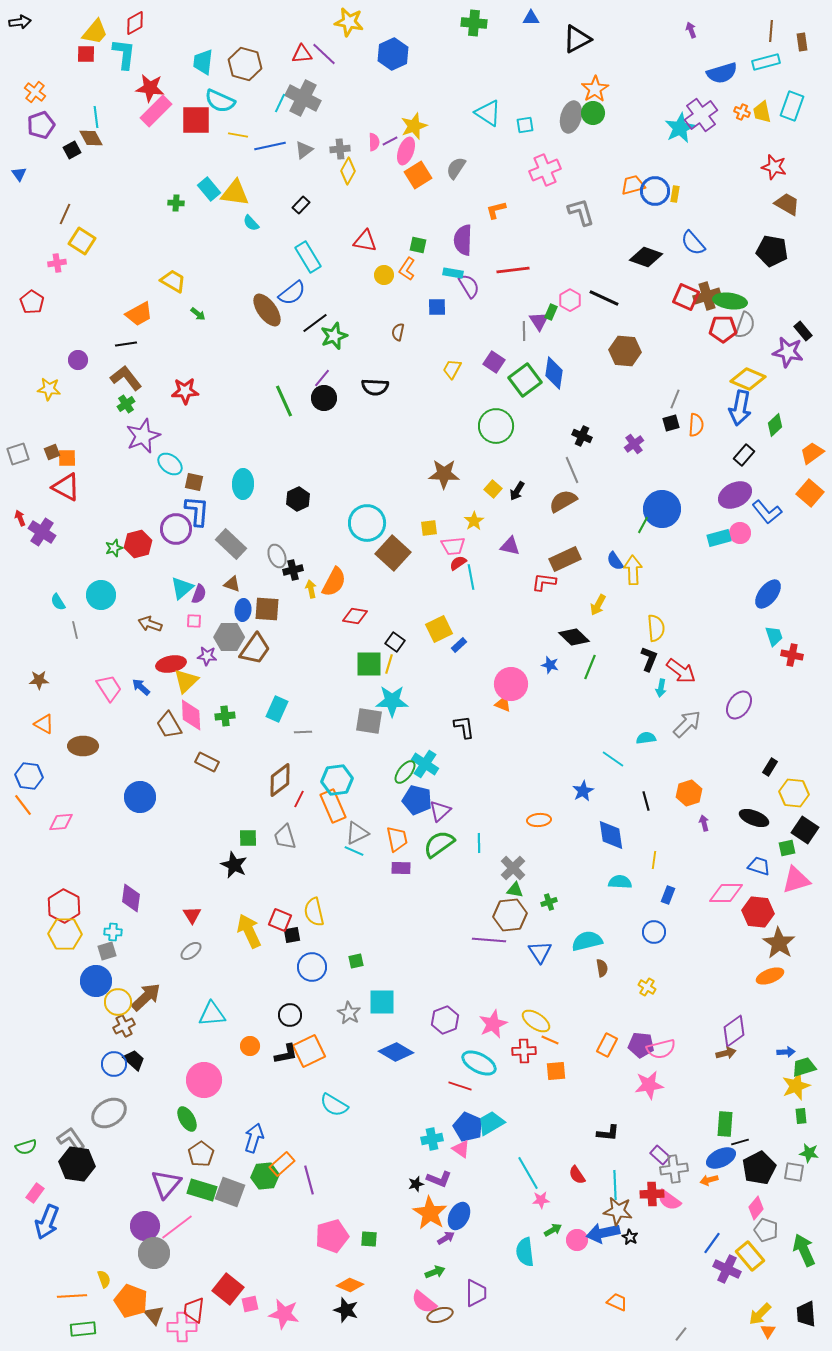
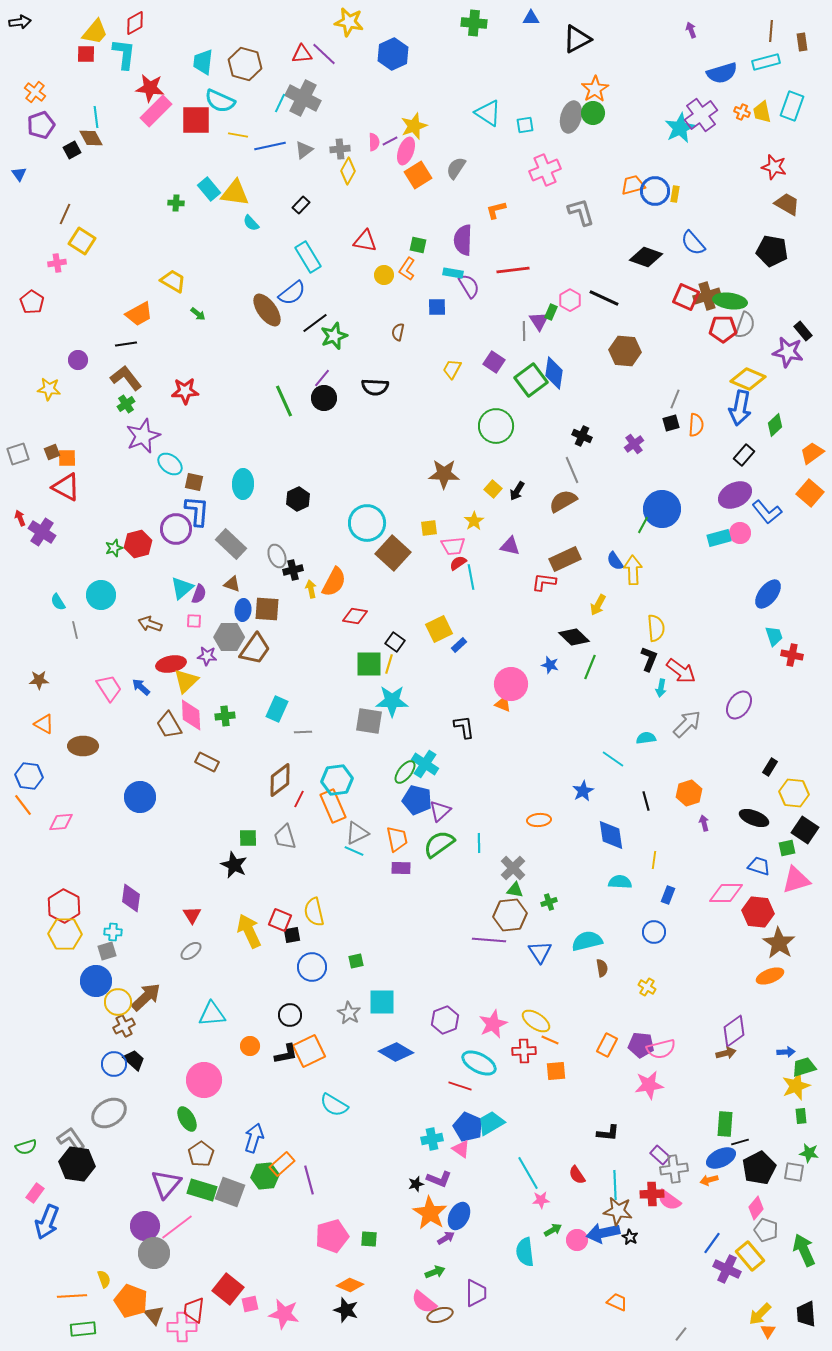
green square at (525, 380): moved 6 px right
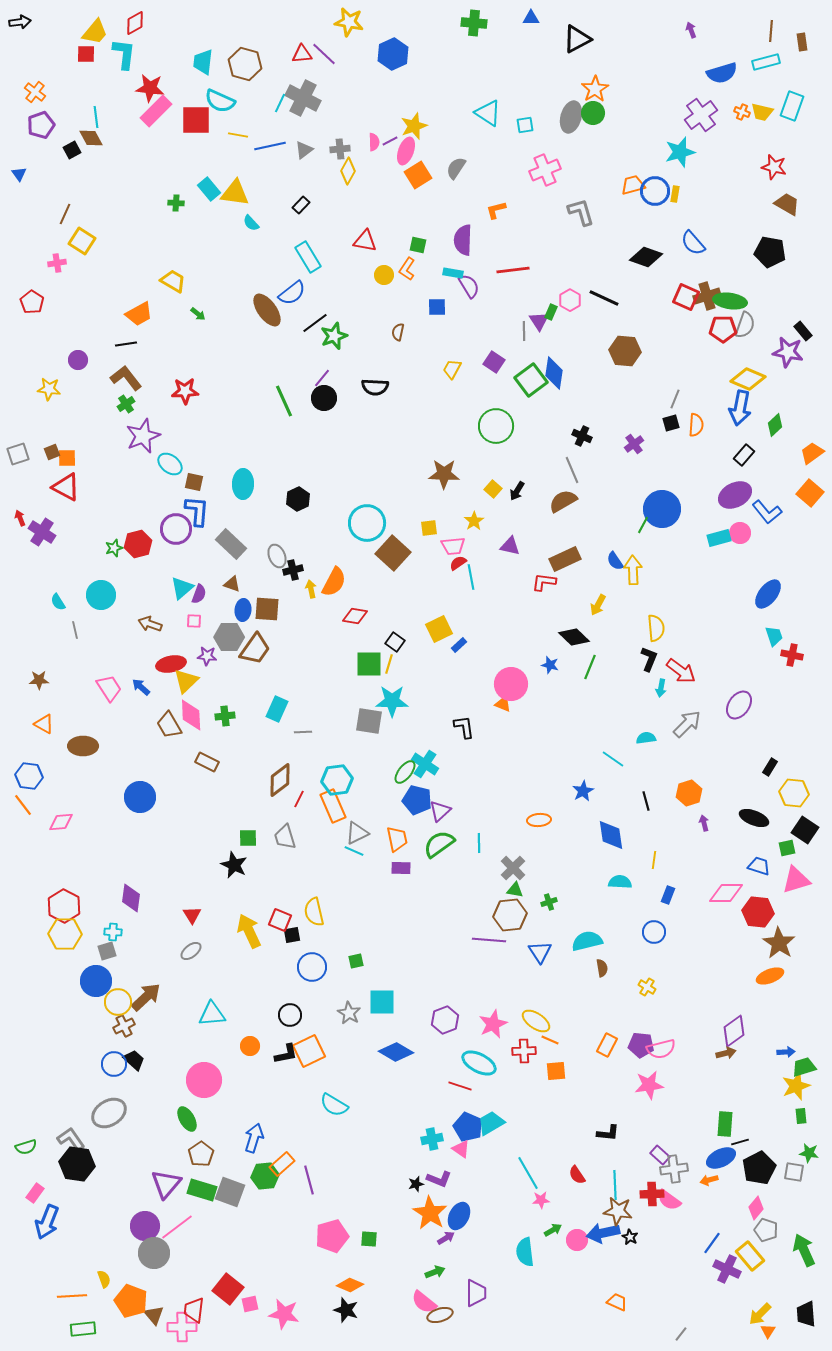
yellow trapezoid at (762, 112): rotated 65 degrees counterclockwise
cyan star at (680, 128): moved 24 px down; rotated 12 degrees clockwise
black pentagon at (772, 251): moved 2 px left, 1 px down
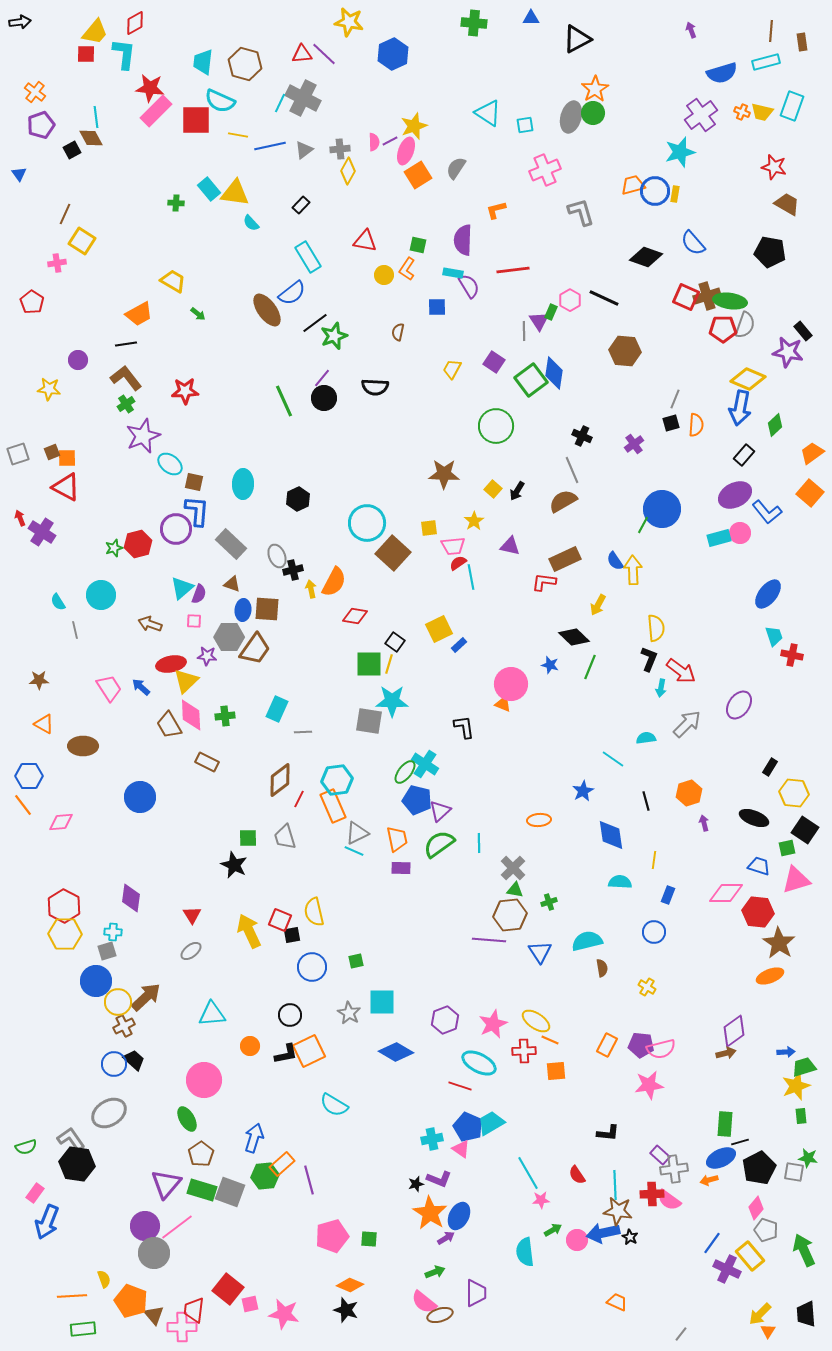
blue hexagon at (29, 776): rotated 8 degrees counterclockwise
green star at (809, 1153): moved 1 px left, 5 px down
